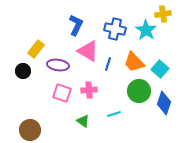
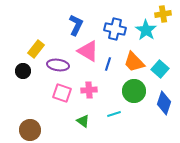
green circle: moved 5 px left
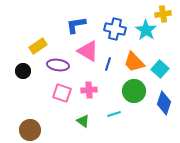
blue L-shape: rotated 125 degrees counterclockwise
yellow rectangle: moved 2 px right, 3 px up; rotated 18 degrees clockwise
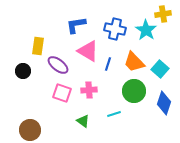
yellow rectangle: rotated 48 degrees counterclockwise
purple ellipse: rotated 30 degrees clockwise
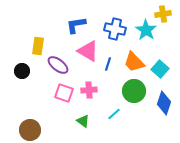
black circle: moved 1 px left
pink square: moved 2 px right
cyan line: rotated 24 degrees counterclockwise
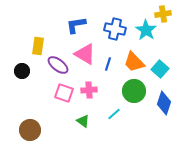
pink triangle: moved 3 px left, 3 px down
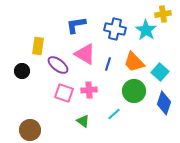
cyan square: moved 3 px down
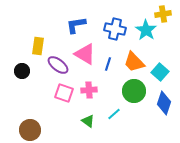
green triangle: moved 5 px right
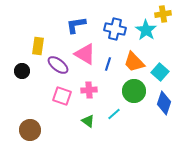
pink square: moved 2 px left, 3 px down
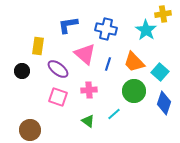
blue L-shape: moved 8 px left
blue cross: moved 9 px left
pink triangle: rotated 10 degrees clockwise
purple ellipse: moved 4 px down
pink square: moved 4 px left, 1 px down
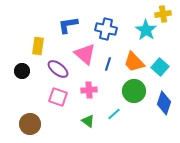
cyan square: moved 5 px up
brown circle: moved 6 px up
